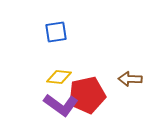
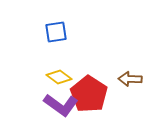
yellow diamond: rotated 30 degrees clockwise
red pentagon: moved 2 px right, 1 px up; rotated 27 degrees counterclockwise
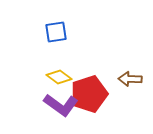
red pentagon: rotated 21 degrees clockwise
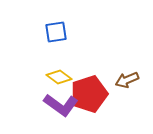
brown arrow: moved 3 px left, 1 px down; rotated 25 degrees counterclockwise
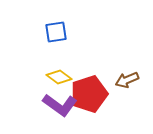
purple L-shape: moved 1 px left
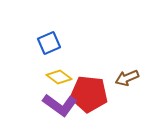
blue square: moved 7 px left, 11 px down; rotated 15 degrees counterclockwise
brown arrow: moved 2 px up
red pentagon: rotated 24 degrees clockwise
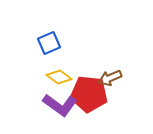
brown arrow: moved 17 px left
